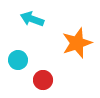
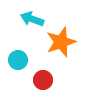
orange star: moved 16 px left, 1 px up
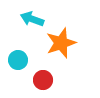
orange star: moved 1 px down
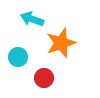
cyan circle: moved 3 px up
red circle: moved 1 px right, 2 px up
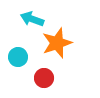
orange star: moved 4 px left
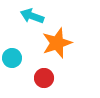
cyan arrow: moved 3 px up
cyan circle: moved 6 px left, 1 px down
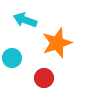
cyan arrow: moved 7 px left, 4 px down
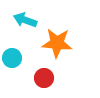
orange star: rotated 24 degrees clockwise
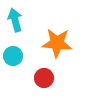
cyan arrow: moved 10 px left; rotated 55 degrees clockwise
cyan circle: moved 1 px right, 2 px up
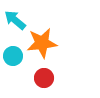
cyan arrow: rotated 35 degrees counterclockwise
orange star: moved 15 px left; rotated 12 degrees counterclockwise
